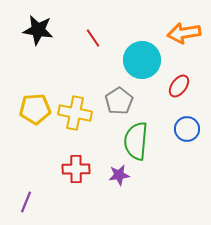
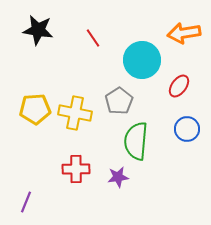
purple star: moved 1 px left, 2 px down
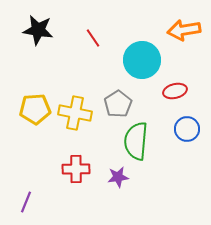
orange arrow: moved 3 px up
red ellipse: moved 4 px left, 5 px down; rotated 40 degrees clockwise
gray pentagon: moved 1 px left, 3 px down
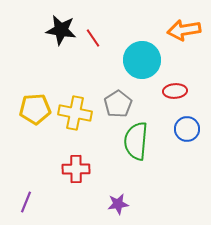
black star: moved 23 px right
red ellipse: rotated 10 degrees clockwise
purple star: moved 27 px down
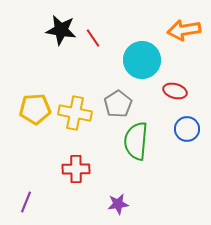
red ellipse: rotated 20 degrees clockwise
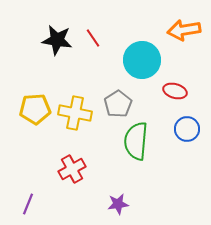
black star: moved 4 px left, 10 px down
red cross: moved 4 px left; rotated 28 degrees counterclockwise
purple line: moved 2 px right, 2 px down
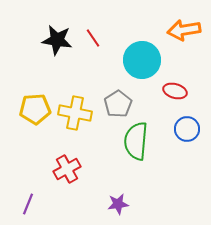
red cross: moved 5 px left
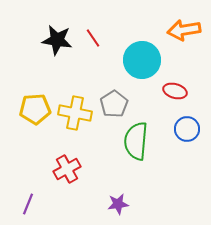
gray pentagon: moved 4 px left
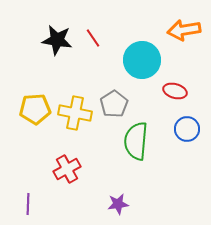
purple line: rotated 20 degrees counterclockwise
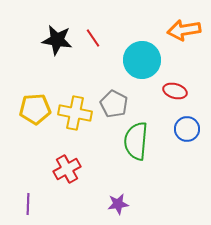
gray pentagon: rotated 12 degrees counterclockwise
